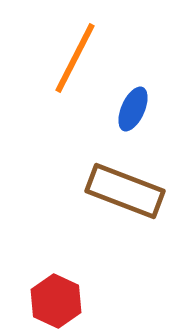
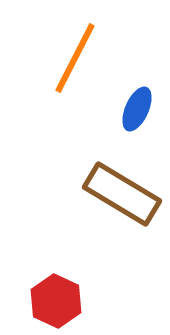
blue ellipse: moved 4 px right
brown rectangle: moved 3 px left, 3 px down; rotated 10 degrees clockwise
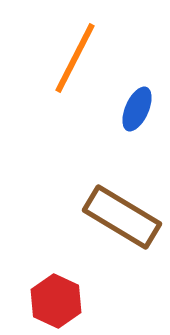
brown rectangle: moved 23 px down
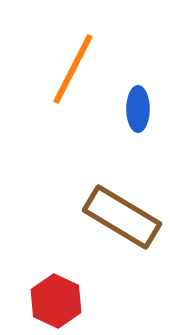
orange line: moved 2 px left, 11 px down
blue ellipse: moved 1 px right; rotated 24 degrees counterclockwise
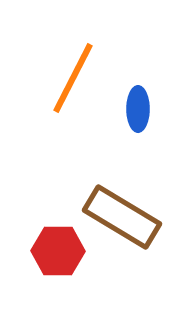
orange line: moved 9 px down
red hexagon: moved 2 px right, 50 px up; rotated 24 degrees counterclockwise
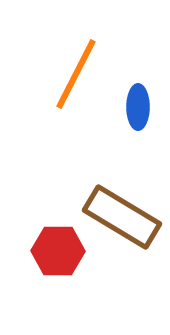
orange line: moved 3 px right, 4 px up
blue ellipse: moved 2 px up
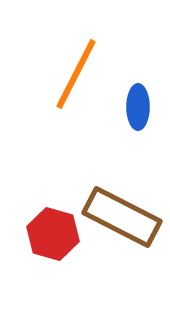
brown rectangle: rotated 4 degrees counterclockwise
red hexagon: moved 5 px left, 17 px up; rotated 15 degrees clockwise
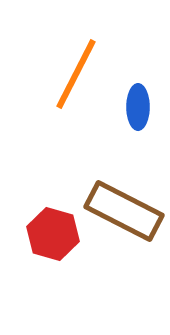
brown rectangle: moved 2 px right, 6 px up
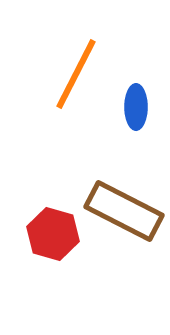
blue ellipse: moved 2 px left
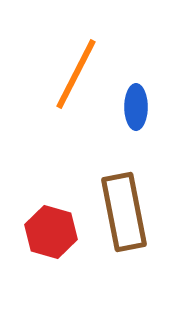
brown rectangle: moved 1 px down; rotated 52 degrees clockwise
red hexagon: moved 2 px left, 2 px up
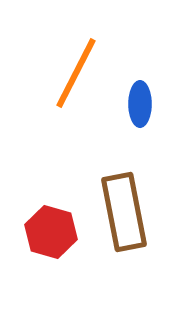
orange line: moved 1 px up
blue ellipse: moved 4 px right, 3 px up
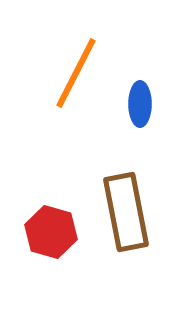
brown rectangle: moved 2 px right
